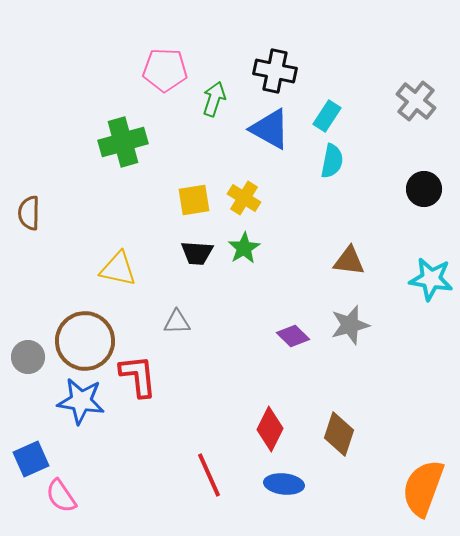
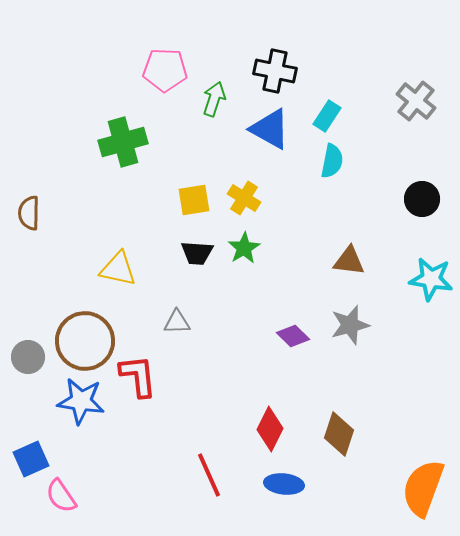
black circle: moved 2 px left, 10 px down
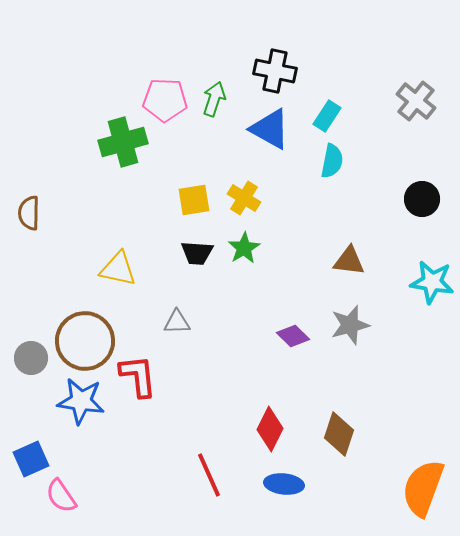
pink pentagon: moved 30 px down
cyan star: moved 1 px right, 3 px down
gray circle: moved 3 px right, 1 px down
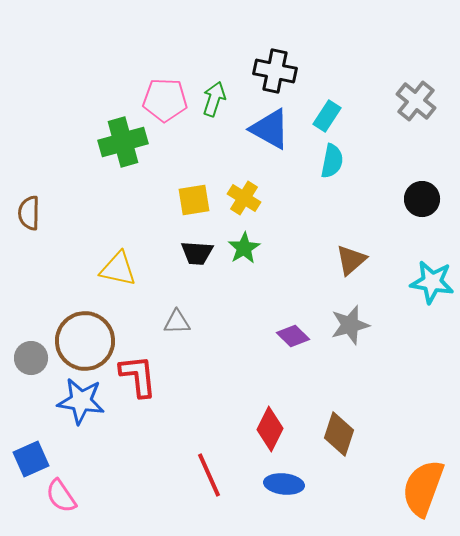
brown triangle: moved 2 px right, 1 px up; rotated 48 degrees counterclockwise
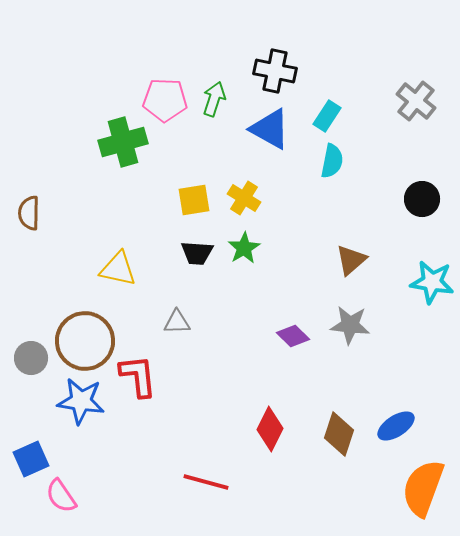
gray star: rotated 21 degrees clockwise
red line: moved 3 px left, 7 px down; rotated 51 degrees counterclockwise
blue ellipse: moved 112 px right, 58 px up; rotated 39 degrees counterclockwise
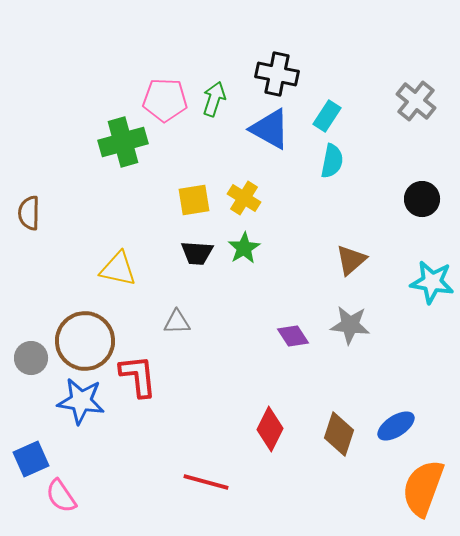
black cross: moved 2 px right, 3 px down
purple diamond: rotated 12 degrees clockwise
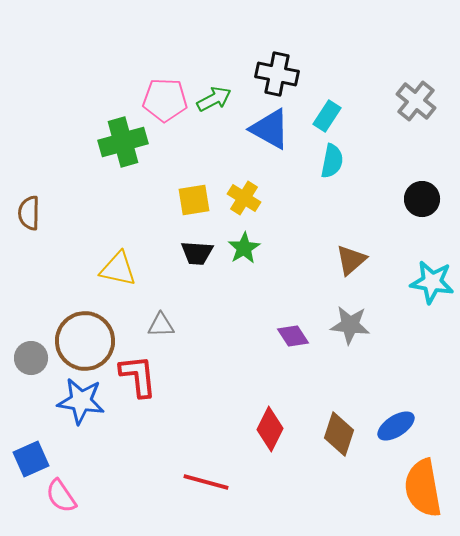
green arrow: rotated 44 degrees clockwise
gray triangle: moved 16 px left, 3 px down
orange semicircle: rotated 30 degrees counterclockwise
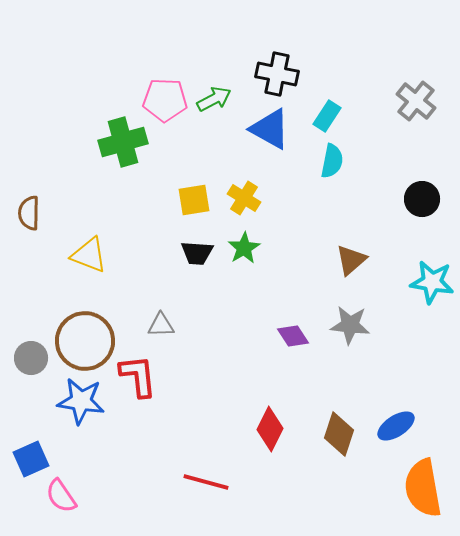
yellow triangle: moved 29 px left, 14 px up; rotated 9 degrees clockwise
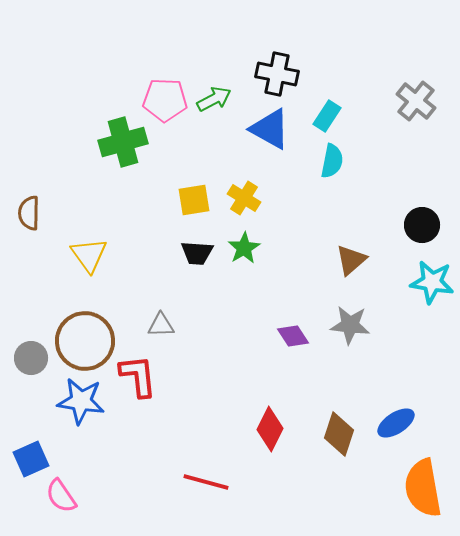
black circle: moved 26 px down
yellow triangle: rotated 33 degrees clockwise
blue ellipse: moved 3 px up
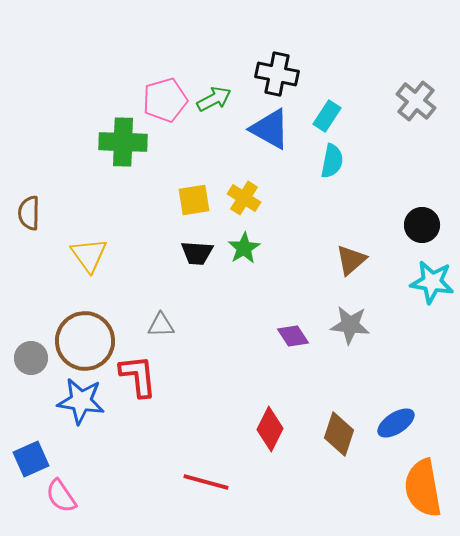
pink pentagon: rotated 18 degrees counterclockwise
green cross: rotated 18 degrees clockwise
